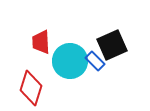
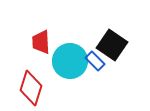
black square: rotated 32 degrees counterclockwise
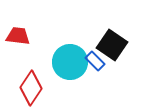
red trapezoid: moved 23 px left, 6 px up; rotated 100 degrees clockwise
cyan circle: moved 1 px down
red diamond: rotated 16 degrees clockwise
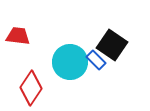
blue rectangle: moved 1 px right, 1 px up
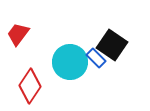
red trapezoid: moved 2 px up; rotated 60 degrees counterclockwise
blue rectangle: moved 2 px up
red diamond: moved 1 px left, 2 px up
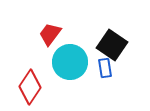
red trapezoid: moved 32 px right
blue rectangle: moved 9 px right, 10 px down; rotated 36 degrees clockwise
red diamond: moved 1 px down
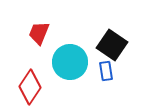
red trapezoid: moved 11 px left, 1 px up; rotated 15 degrees counterclockwise
blue rectangle: moved 1 px right, 3 px down
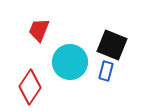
red trapezoid: moved 3 px up
black square: rotated 12 degrees counterclockwise
blue rectangle: rotated 24 degrees clockwise
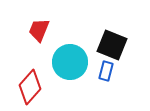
red diamond: rotated 8 degrees clockwise
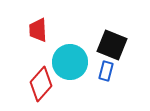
red trapezoid: moved 1 px left; rotated 25 degrees counterclockwise
red diamond: moved 11 px right, 3 px up
